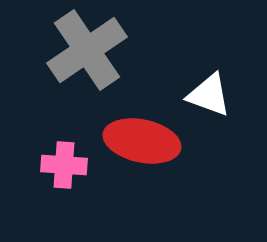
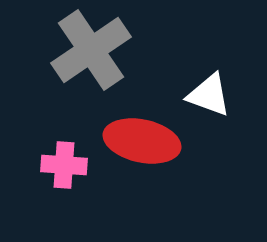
gray cross: moved 4 px right
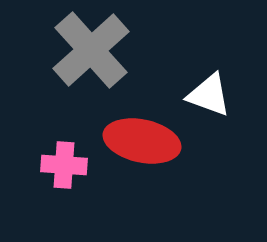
gray cross: rotated 8 degrees counterclockwise
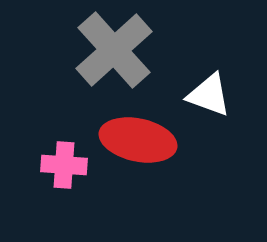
gray cross: moved 23 px right
red ellipse: moved 4 px left, 1 px up
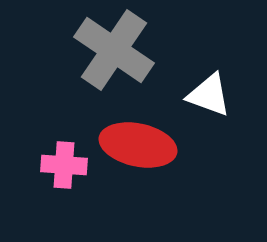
gray cross: rotated 14 degrees counterclockwise
red ellipse: moved 5 px down
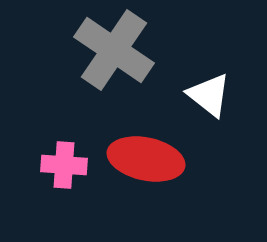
white triangle: rotated 18 degrees clockwise
red ellipse: moved 8 px right, 14 px down
